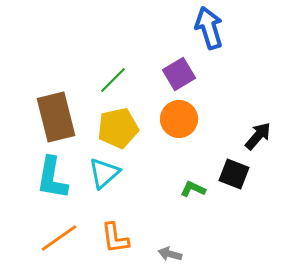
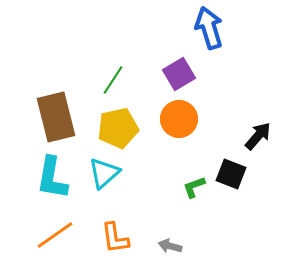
green line: rotated 12 degrees counterclockwise
black square: moved 3 px left
green L-shape: moved 1 px right, 2 px up; rotated 45 degrees counterclockwise
orange line: moved 4 px left, 3 px up
gray arrow: moved 8 px up
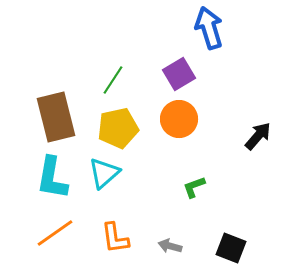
black square: moved 74 px down
orange line: moved 2 px up
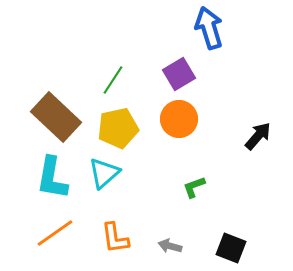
brown rectangle: rotated 33 degrees counterclockwise
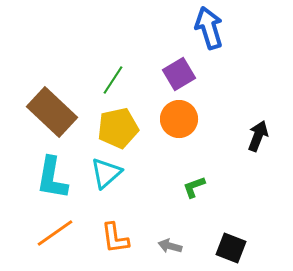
brown rectangle: moved 4 px left, 5 px up
black arrow: rotated 20 degrees counterclockwise
cyan triangle: moved 2 px right
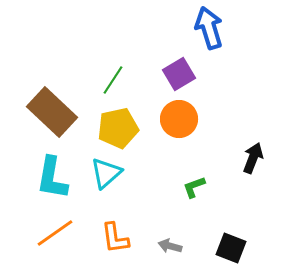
black arrow: moved 5 px left, 22 px down
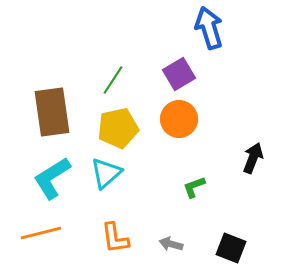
brown rectangle: rotated 39 degrees clockwise
cyan L-shape: rotated 48 degrees clockwise
orange line: moved 14 px left; rotated 21 degrees clockwise
gray arrow: moved 1 px right, 2 px up
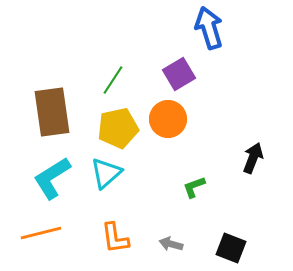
orange circle: moved 11 px left
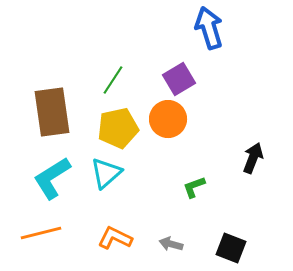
purple square: moved 5 px down
orange L-shape: rotated 124 degrees clockwise
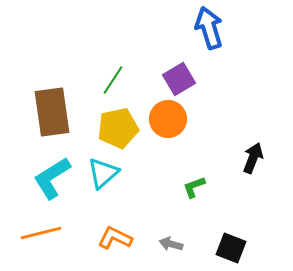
cyan triangle: moved 3 px left
